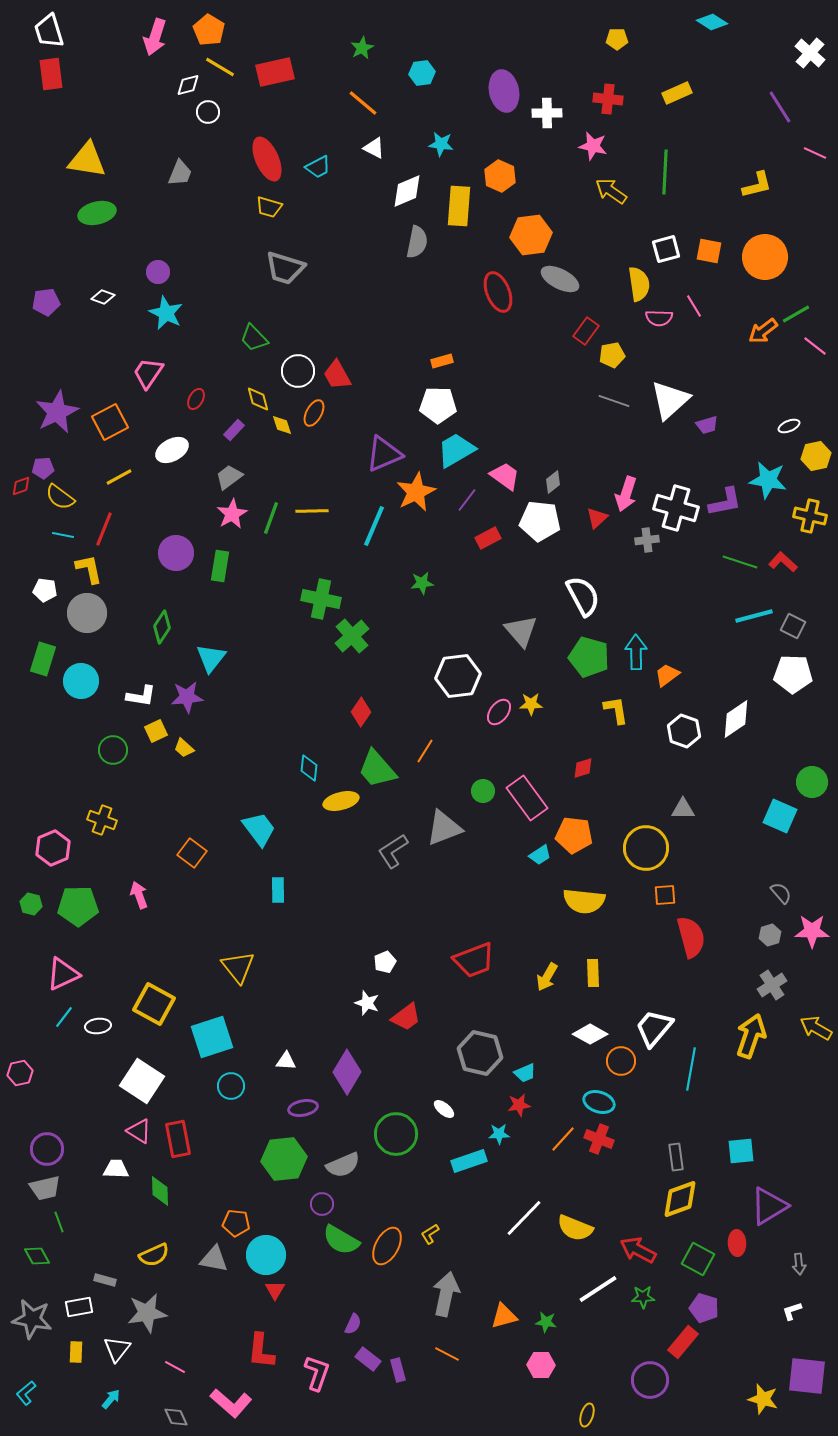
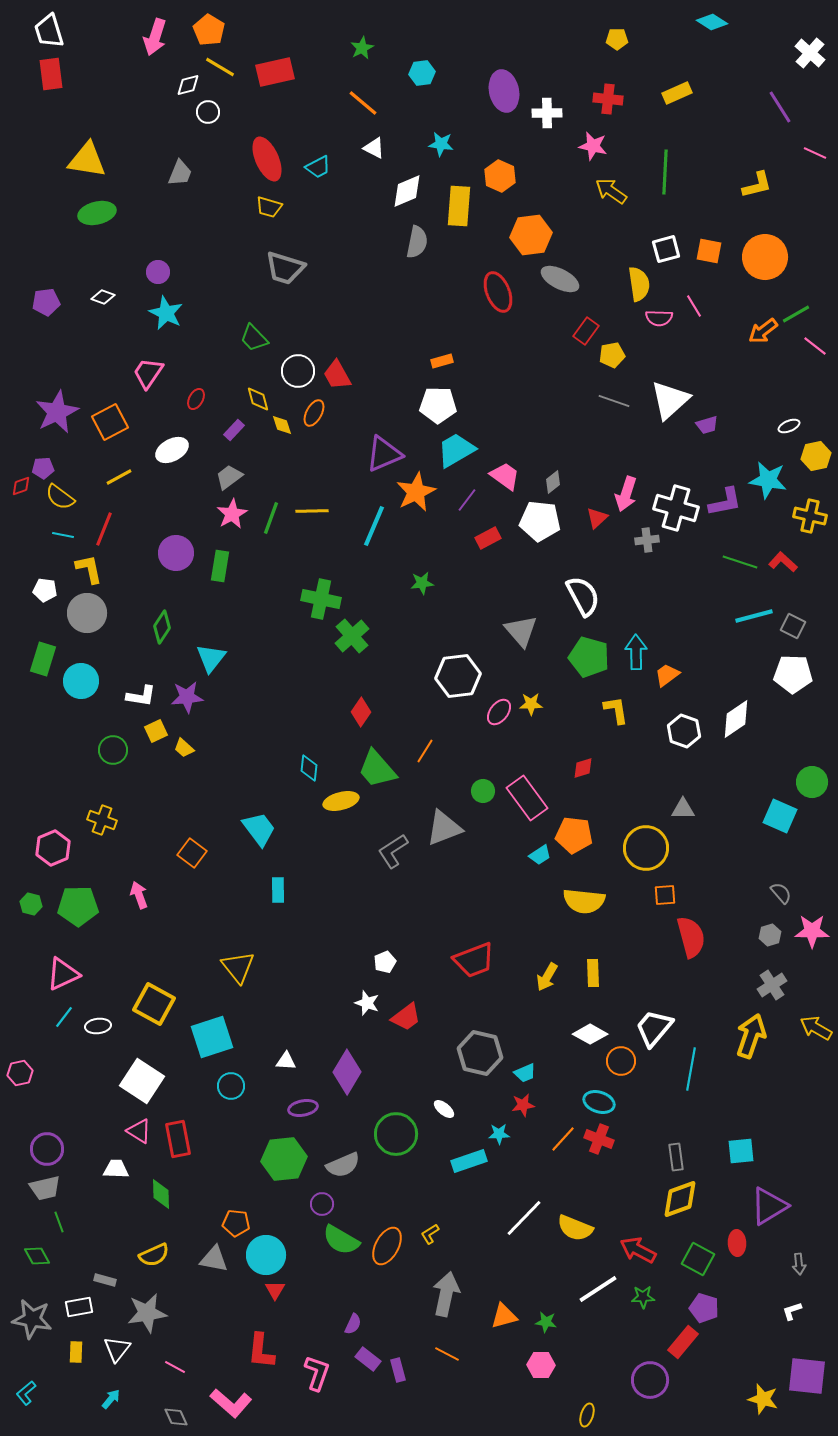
red star at (519, 1105): moved 4 px right
green diamond at (160, 1191): moved 1 px right, 3 px down
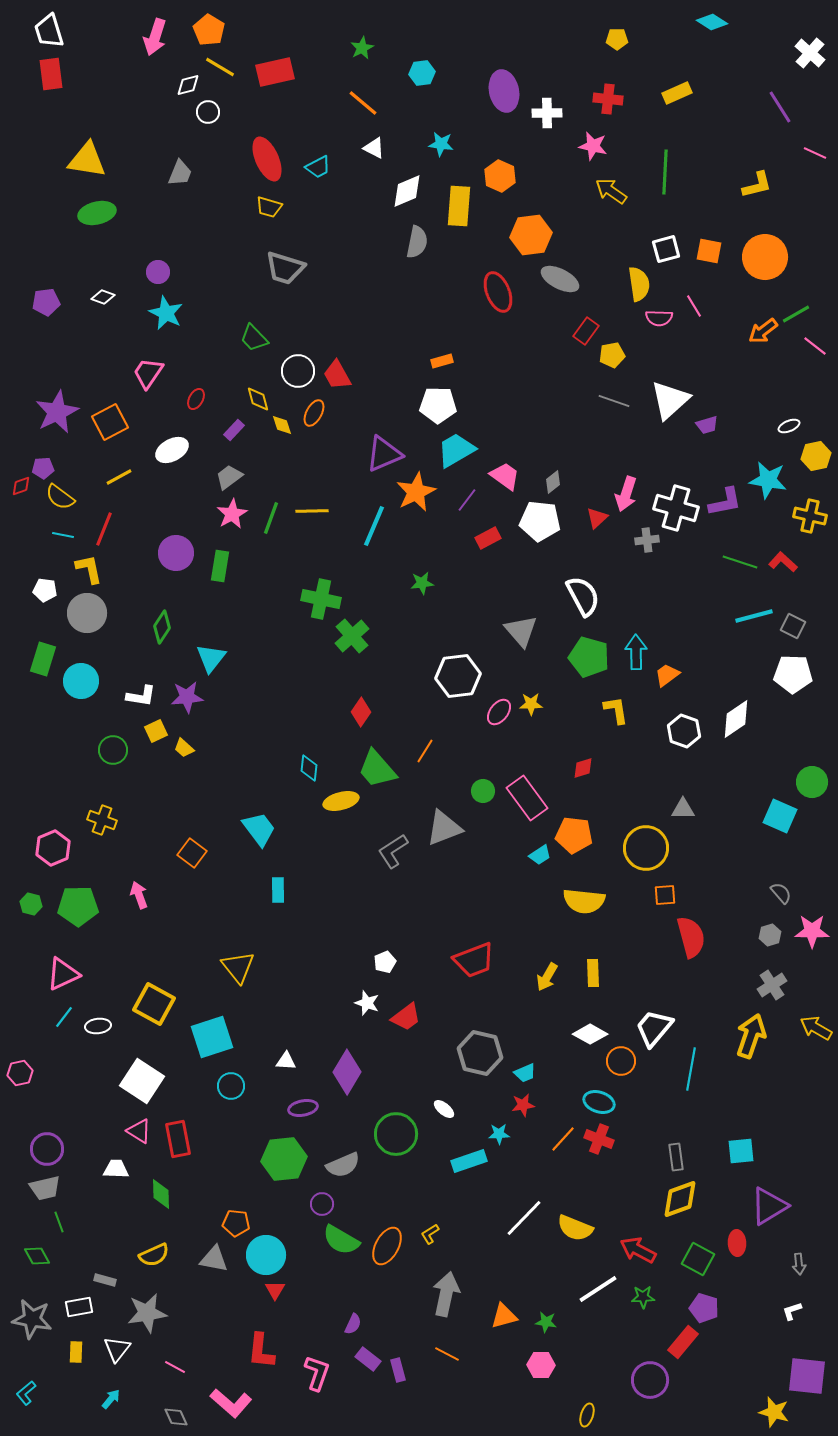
yellow star at (763, 1399): moved 11 px right, 13 px down
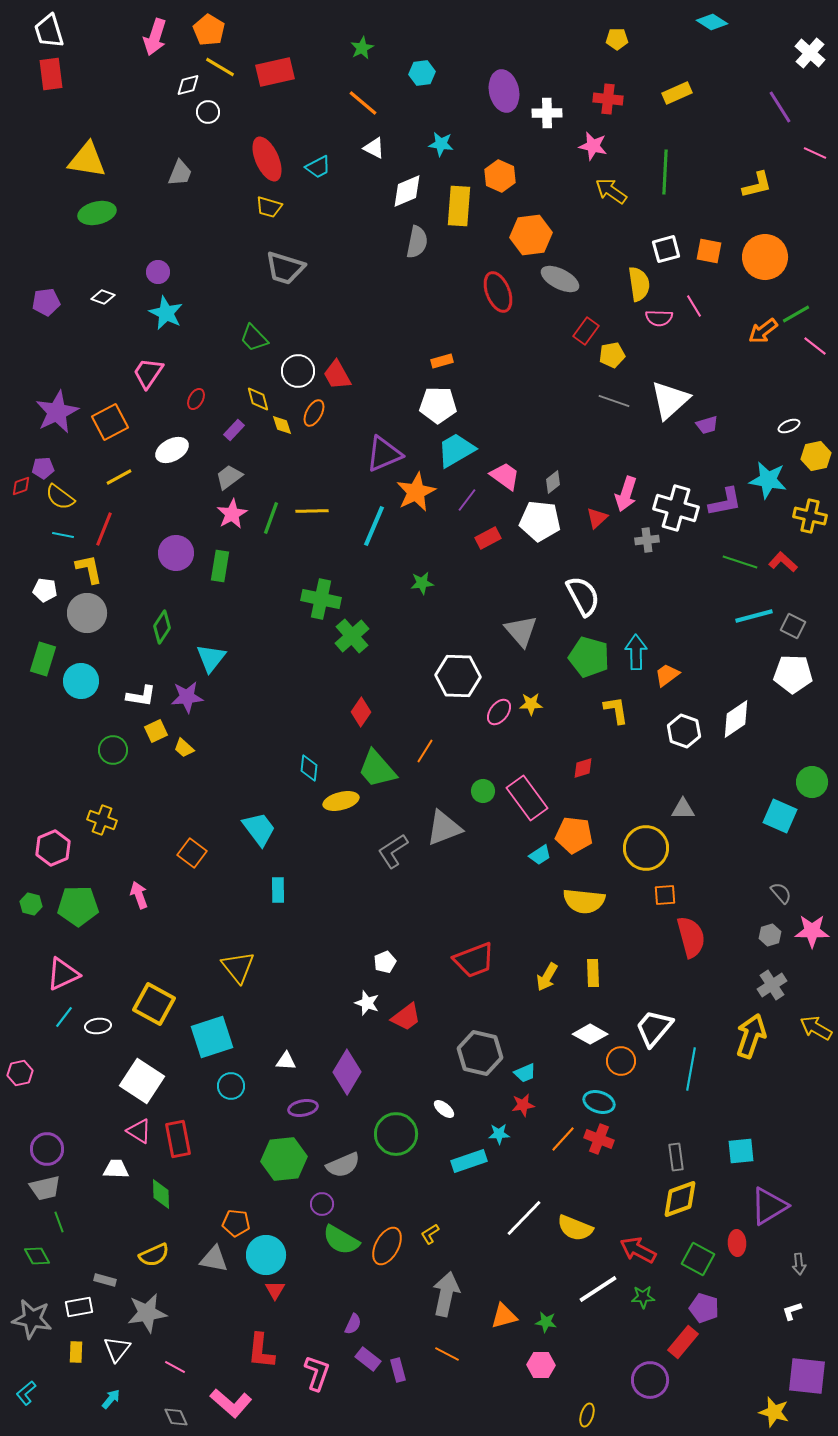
white hexagon at (458, 676): rotated 9 degrees clockwise
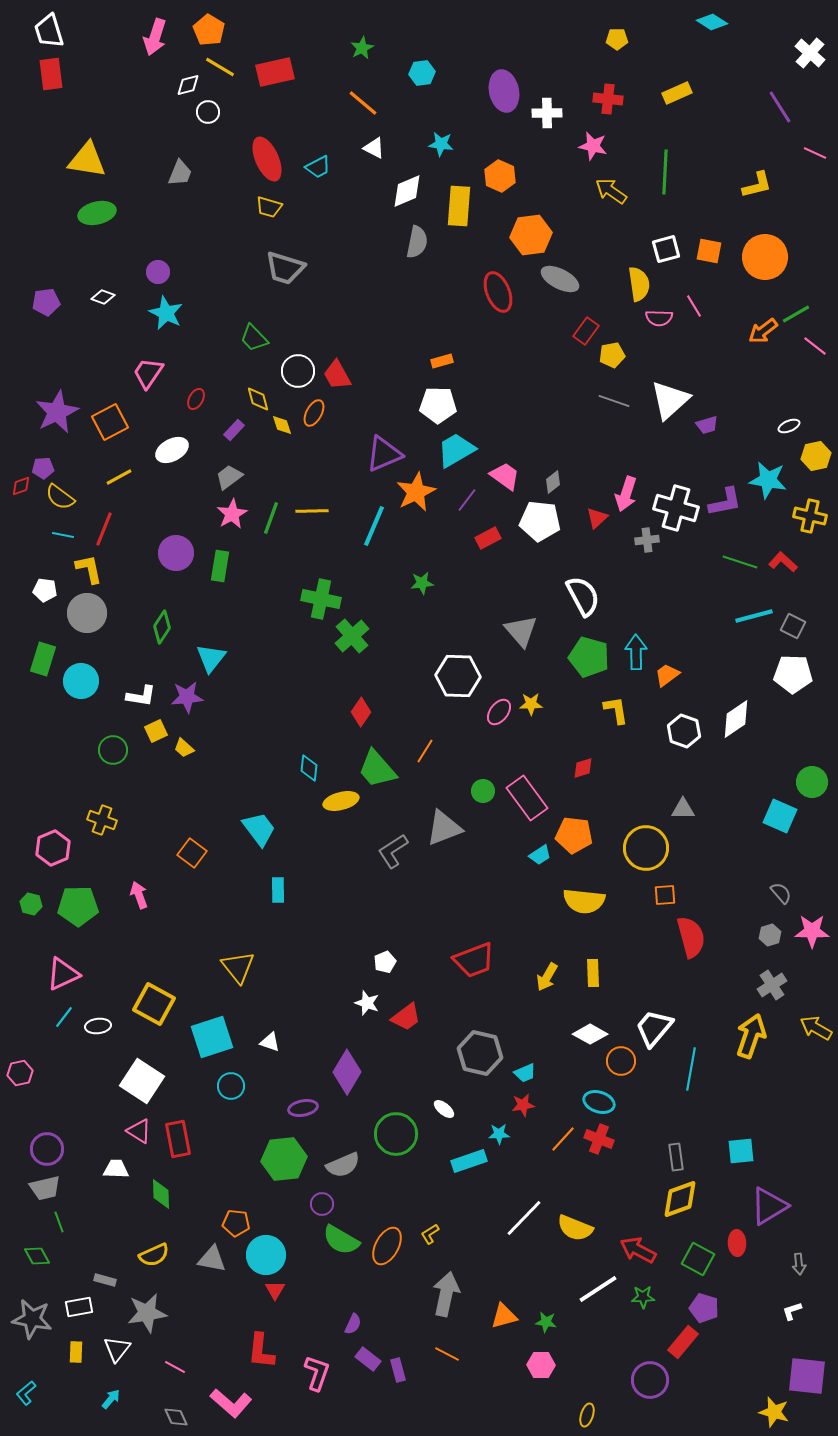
white triangle at (286, 1061): moved 16 px left, 19 px up; rotated 15 degrees clockwise
gray triangle at (214, 1259): moved 2 px left
